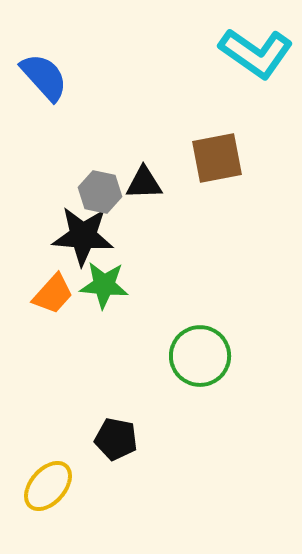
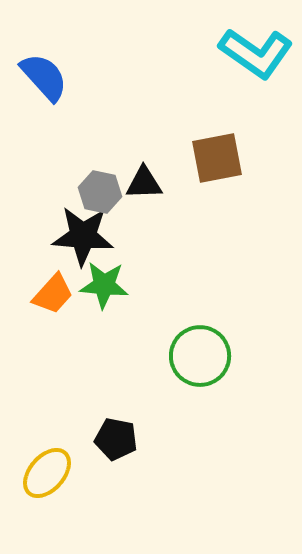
yellow ellipse: moved 1 px left, 13 px up
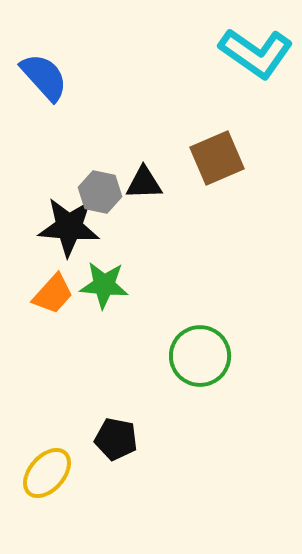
brown square: rotated 12 degrees counterclockwise
black star: moved 14 px left, 9 px up
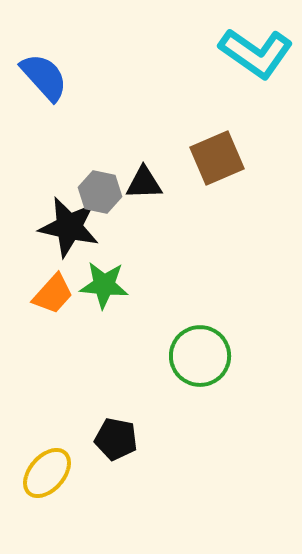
black star: rotated 8 degrees clockwise
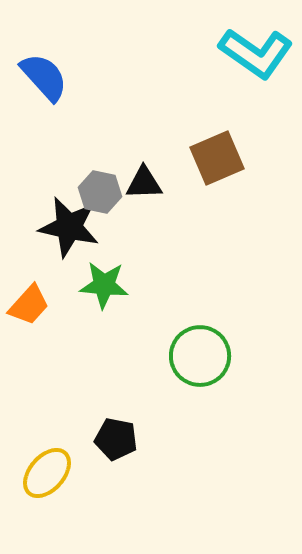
orange trapezoid: moved 24 px left, 11 px down
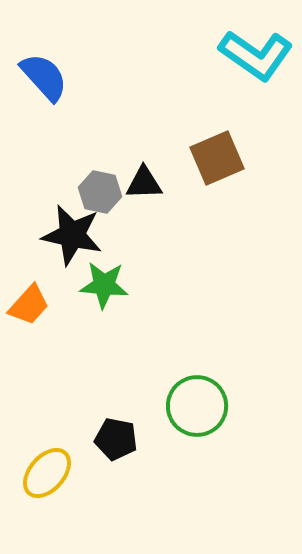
cyan L-shape: moved 2 px down
black star: moved 3 px right, 8 px down
green circle: moved 3 px left, 50 px down
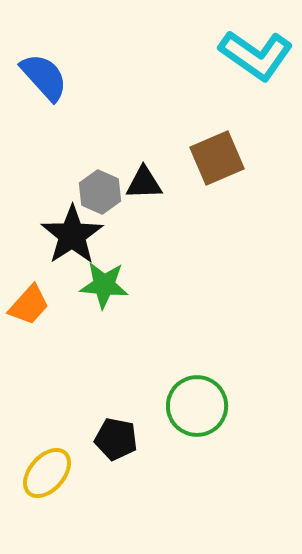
gray hexagon: rotated 12 degrees clockwise
black star: rotated 26 degrees clockwise
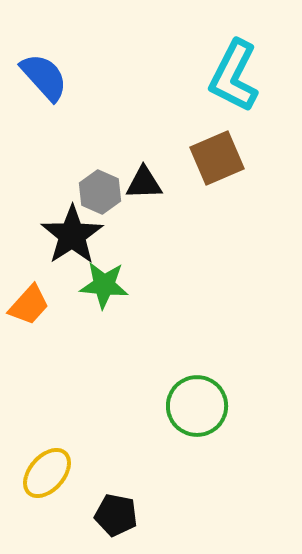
cyan L-shape: moved 22 px left, 21 px down; rotated 82 degrees clockwise
black pentagon: moved 76 px down
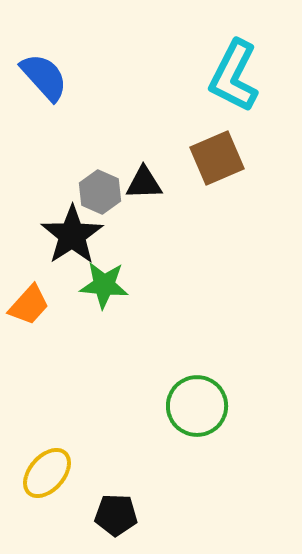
black pentagon: rotated 9 degrees counterclockwise
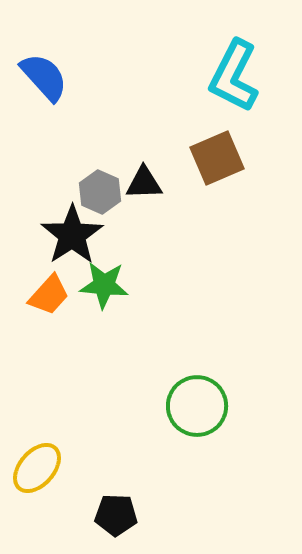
orange trapezoid: moved 20 px right, 10 px up
yellow ellipse: moved 10 px left, 5 px up
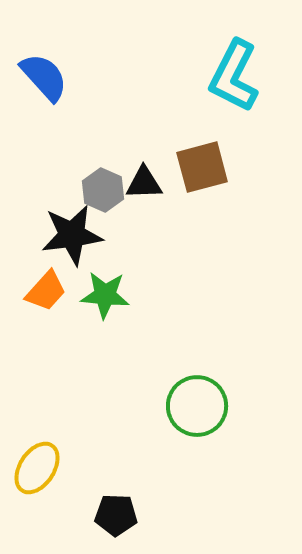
brown square: moved 15 px left, 9 px down; rotated 8 degrees clockwise
gray hexagon: moved 3 px right, 2 px up
black star: rotated 26 degrees clockwise
green star: moved 1 px right, 10 px down
orange trapezoid: moved 3 px left, 4 px up
yellow ellipse: rotated 8 degrees counterclockwise
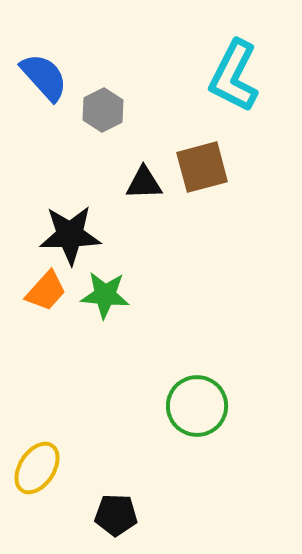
gray hexagon: moved 80 px up; rotated 9 degrees clockwise
black star: moved 2 px left; rotated 6 degrees clockwise
